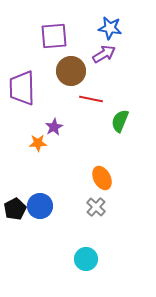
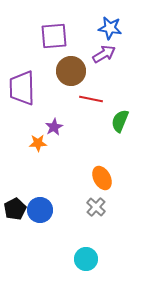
blue circle: moved 4 px down
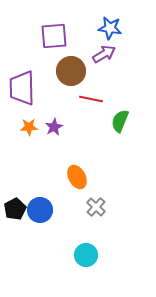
orange star: moved 9 px left, 16 px up
orange ellipse: moved 25 px left, 1 px up
cyan circle: moved 4 px up
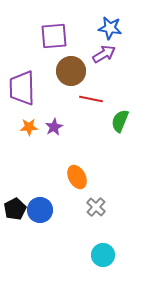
cyan circle: moved 17 px right
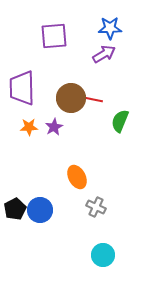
blue star: rotated 10 degrees counterclockwise
brown circle: moved 27 px down
gray cross: rotated 18 degrees counterclockwise
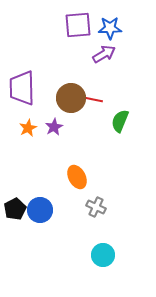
purple square: moved 24 px right, 11 px up
orange star: moved 1 px left, 1 px down; rotated 24 degrees counterclockwise
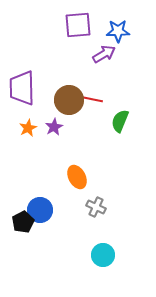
blue star: moved 8 px right, 3 px down
brown circle: moved 2 px left, 2 px down
black pentagon: moved 8 px right, 13 px down
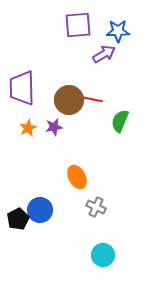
purple star: rotated 18 degrees clockwise
black pentagon: moved 5 px left, 3 px up
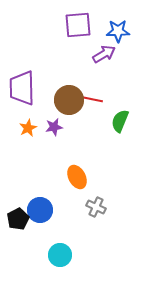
cyan circle: moved 43 px left
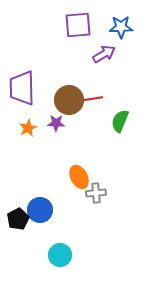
blue star: moved 3 px right, 4 px up
red line: rotated 20 degrees counterclockwise
purple star: moved 2 px right, 4 px up; rotated 12 degrees clockwise
orange ellipse: moved 2 px right
gray cross: moved 14 px up; rotated 30 degrees counterclockwise
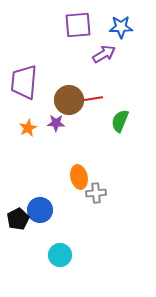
purple trapezoid: moved 2 px right, 6 px up; rotated 6 degrees clockwise
orange ellipse: rotated 15 degrees clockwise
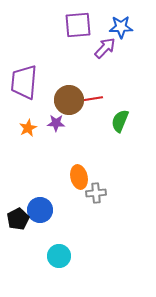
purple arrow: moved 1 px right, 6 px up; rotated 15 degrees counterclockwise
cyan circle: moved 1 px left, 1 px down
